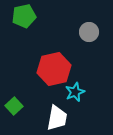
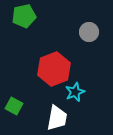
red hexagon: rotated 8 degrees counterclockwise
green square: rotated 18 degrees counterclockwise
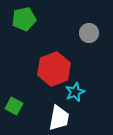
green pentagon: moved 3 px down
gray circle: moved 1 px down
white trapezoid: moved 2 px right
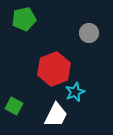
white trapezoid: moved 3 px left, 3 px up; rotated 16 degrees clockwise
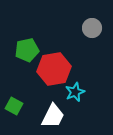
green pentagon: moved 3 px right, 31 px down
gray circle: moved 3 px right, 5 px up
red hexagon: rotated 12 degrees clockwise
white trapezoid: moved 3 px left, 1 px down
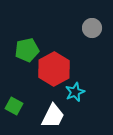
red hexagon: rotated 20 degrees counterclockwise
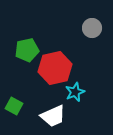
red hexagon: moved 1 px right, 1 px up; rotated 16 degrees clockwise
white trapezoid: rotated 40 degrees clockwise
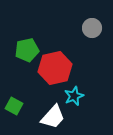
cyan star: moved 1 px left, 4 px down
white trapezoid: moved 1 px down; rotated 24 degrees counterclockwise
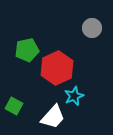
red hexagon: moved 2 px right; rotated 12 degrees counterclockwise
